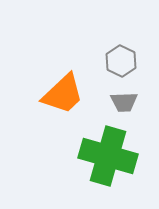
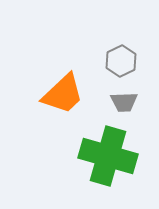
gray hexagon: rotated 8 degrees clockwise
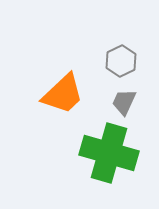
gray trapezoid: rotated 116 degrees clockwise
green cross: moved 1 px right, 3 px up
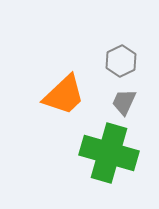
orange trapezoid: moved 1 px right, 1 px down
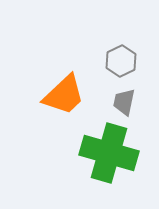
gray trapezoid: rotated 12 degrees counterclockwise
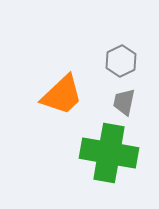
orange trapezoid: moved 2 px left
green cross: rotated 6 degrees counterclockwise
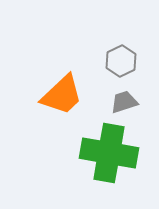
gray trapezoid: rotated 60 degrees clockwise
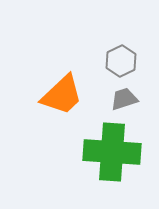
gray trapezoid: moved 3 px up
green cross: moved 3 px right, 1 px up; rotated 6 degrees counterclockwise
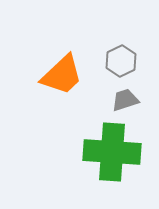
orange trapezoid: moved 20 px up
gray trapezoid: moved 1 px right, 1 px down
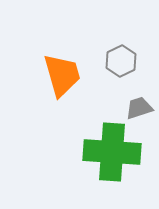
orange trapezoid: rotated 63 degrees counterclockwise
gray trapezoid: moved 14 px right, 8 px down
